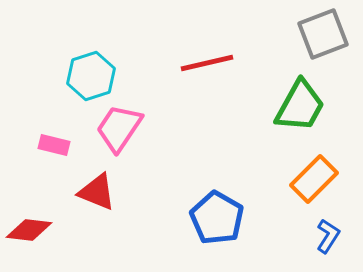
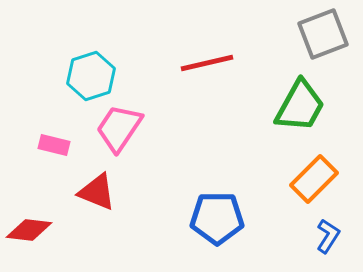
blue pentagon: rotated 30 degrees counterclockwise
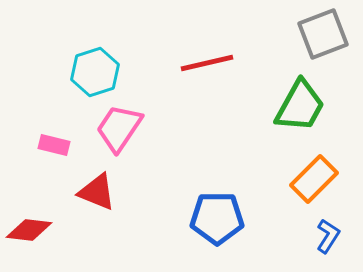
cyan hexagon: moved 4 px right, 4 px up
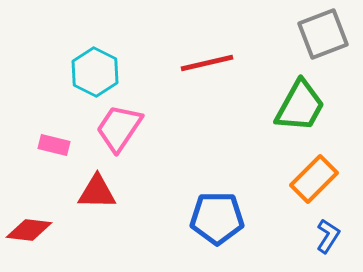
cyan hexagon: rotated 15 degrees counterclockwise
red triangle: rotated 21 degrees counterclockwise
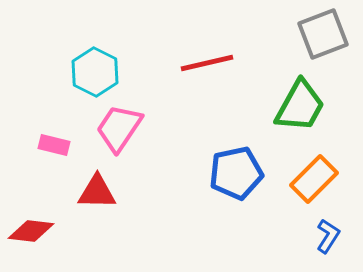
blue pentagon: moved 19 px right, 45 px up; rotated 12 degrees counterclockwise
red diamond: moved 2 px right, 1 px down
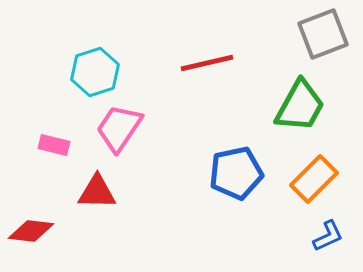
cyan hexagon: rotated 15 degrees clockwise
blue L-shape: rotated 32 degrees clockwise
